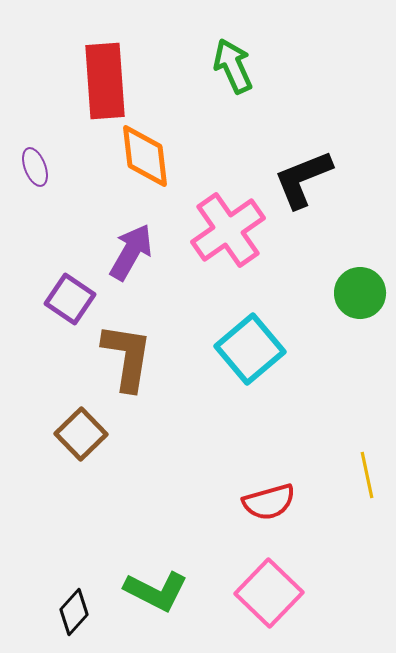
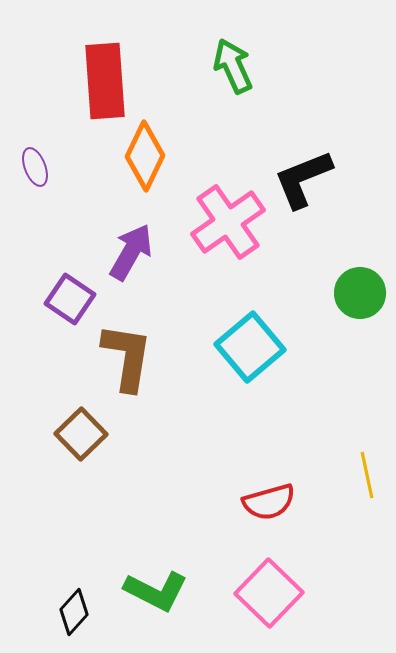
orange diamond: rotated 32 degrees clockwise
pink cross: moved 8 px up
cyan square: moved 2 px up
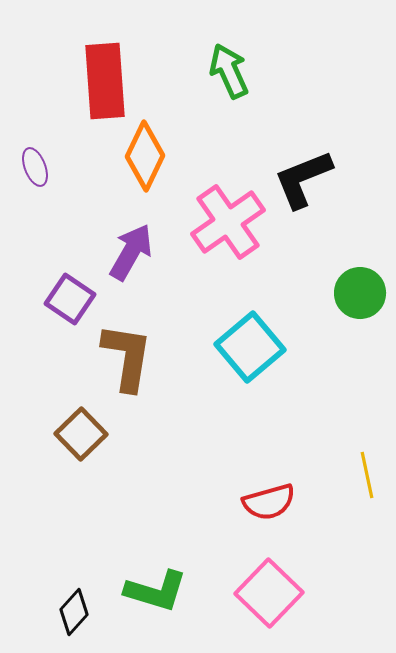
green arrow: moved 4 px left, 5 px down
green L-shape: rotated 10 degrees counterclockwise
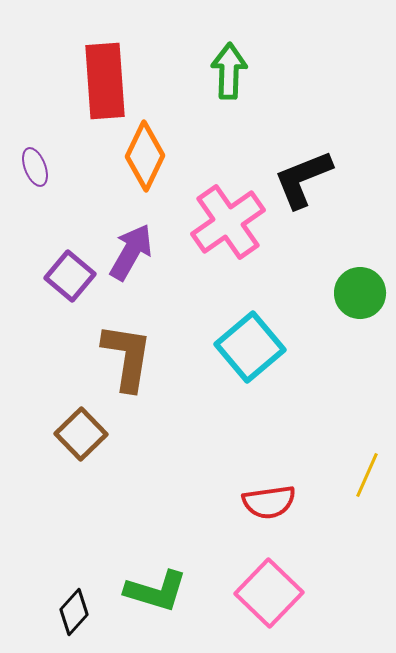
green arrow: rotated 26 degrees clockwise
purple square: moved 23 px up; rotated 6 degrees clockwise
yellow line: rotated 36 degrees clockwise
red semicircle: rotated 8 degrees clockwise
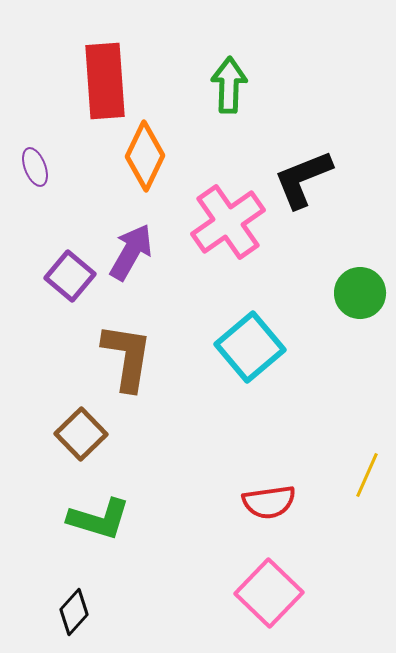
green arrow: moved 14 px down
green L-shape: moved 57 px left, 72 px up
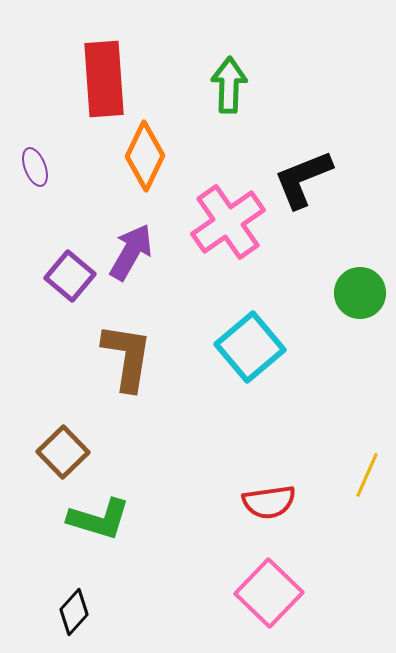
red rectangle: moved 1 px left, 2 px up
brown square: moved 18 px left, 18 px down
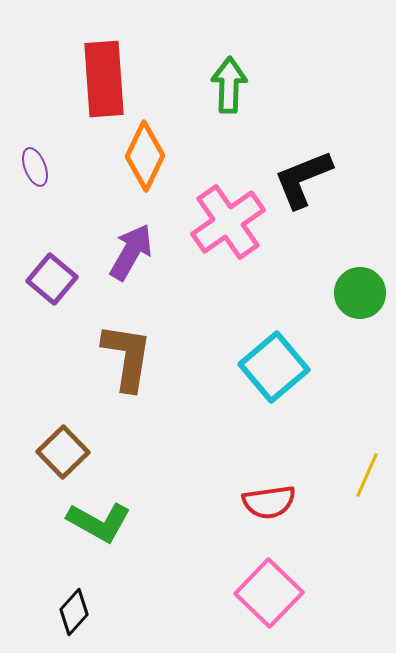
purple square: moved 18 px left, 3 px down
cyan square: moved 24 px right, 20 px down
green L-shape: moved 3 px down; rotated 12 degrees clockwise
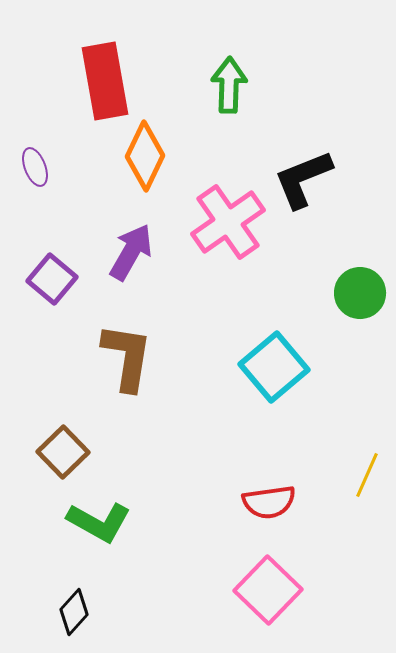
red rectangle: moved 1 px right, 2 px down; rotated 6 degrees counterclockwise
pink square: moved 1 px left, 3 px up
